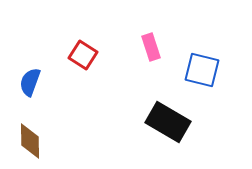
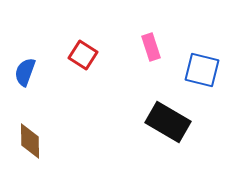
blue semicircle: moved 5 px left, 10 px up
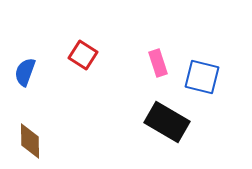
pink rectangle: moved 7 px right, 16 px down
blue square: moved 7 px down
black rectangle: moved 1 px left
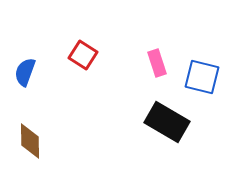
pink rectangle: moved 1 px left
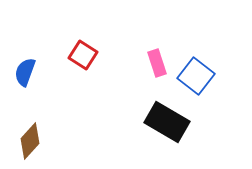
blue square: moved 6 px left, 1 px up; rotated 24 degrees clockwise
brown diamond: rotated 42 degrees clockwise
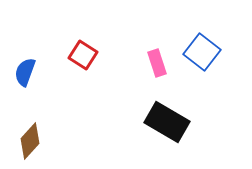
blue square: moved 6 px right, 24 px up
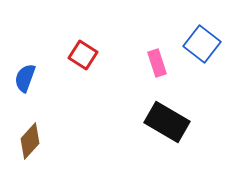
blue square: moved 8 px up
blue semicircle: moved 6 px down
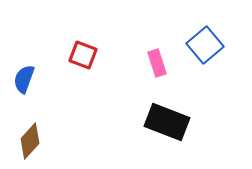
blue square: moved 3 px right, 1 px down; rotated 12 degrees clockwise
red square: rotated 12 degrees counterclockwise
blue semicircle: moved 1 px left, 1 px down
black rectangle: rotated 9 degrees counterclockwise
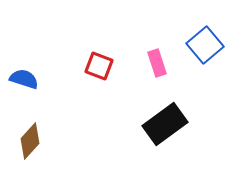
red square: moved 16 px right, 11 px down
blue semicircle: rotated 88 degrees clockwise
black rectangle: moved 2 px left, 2 px down; rotated 57 degrees counterclockwise
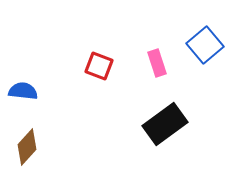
blue semicircle: moved 1 px left, 12 px down; rotated 12 degrees counterclockwise
brown diamond: moved 3 px left, 6 px down
